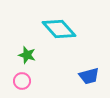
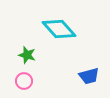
pink circle: moved 2 px right
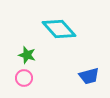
pink circle: moved 3 px up
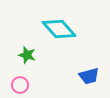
pink circle: moved 4 px left, 7 px down
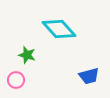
pink circle: moved 4 px left, 5 px up
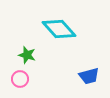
pink circle: moved 4 px right, 1 px up
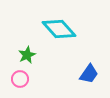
green star: rotated 30 degrees clockwise
blue trapezoid: moved 2 px up; rotated 40 degrees counterclockwise
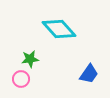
green star: moved 3 px right, 4 px down; rotated 18 degrees clockwise
pink circle: moved 1 px right
